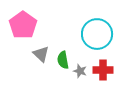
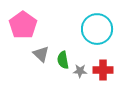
cyan circle: moved 5 px up
gray star: rotated 16 degrees counterclockwise
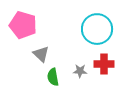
pink pentagon: rotated 20 degrees counterclockwise
green semicircle: moved 10 px left, 17 px down
red cross: moved 1 px right, 6 px up
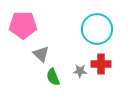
pink pentagon: rotated 16 degrees counterclockwise
red cross: moved 3 px left
green semicircle: rotated 12 degrees counterclockwise
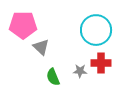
cyan circle: moved 1 px left, 1 px down
gray triangle: moved 7 px up
red cross: moved 1 px up
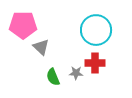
red cross: moved 6 px left
gray star: moved 4 px left, 2 px down
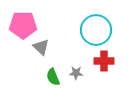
red cross: moved 9 px right, 2 px up
